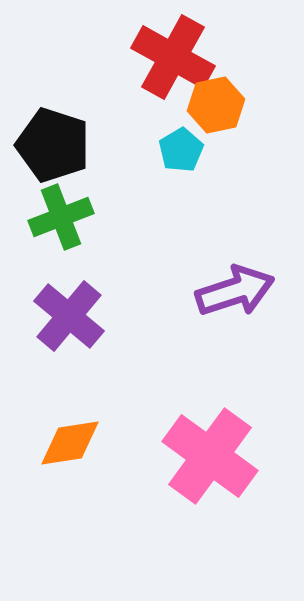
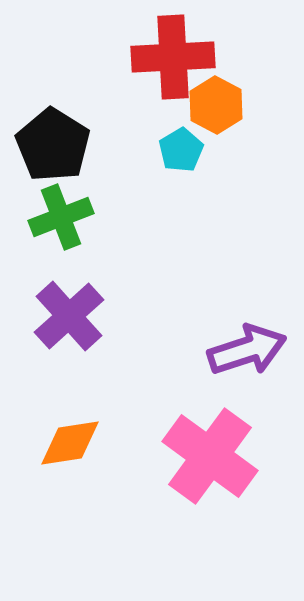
red cross: rotated 32 degrees counterclockwise
orange hexagon: rotated 20 degrees counterclockwise
black pentagon: rotated 14 degrees clockwise
purple arrow: moved 12 px right, 59 px down
purple cross: rotated 8 degrees clockwise
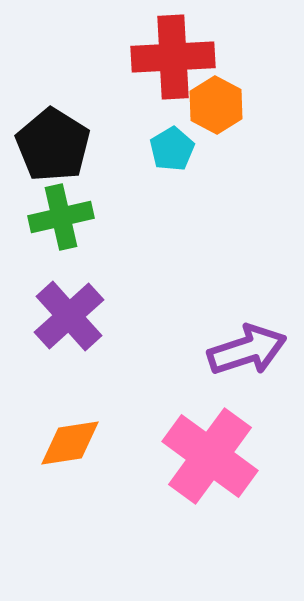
cyan pentagon: moved 9 px left, 1 px up
green cross: rotated 8 degrees clockwise
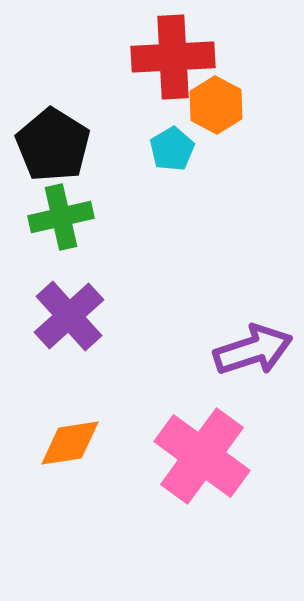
purple arrow: moved 6 px right
pink cross: moved 8 px left
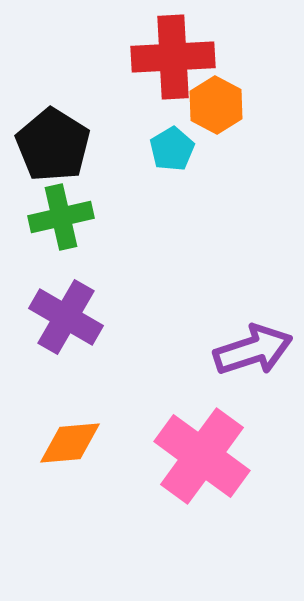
purple cross: moved 3 px left, 1 px down; rotated 18 degrees counterclockwise
orange diamond: rotated 4 degrees clockwise
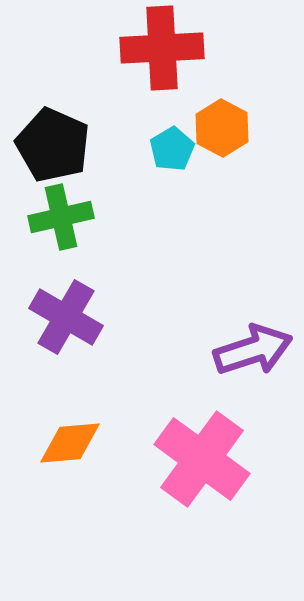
red cross: moved 11 px left, 9 px up
orange hexagon: moved 6 px right, 23 px down
black pentagon: rotated 8 degrees counterclockwise
pink cross: moved 3 px down
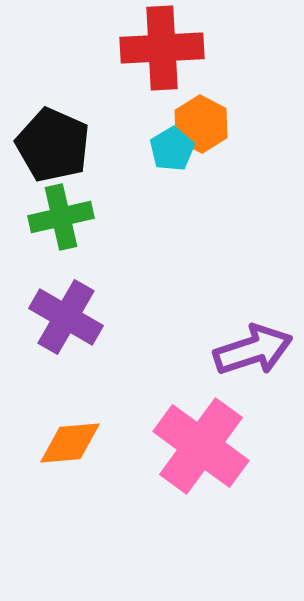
orange hexagon: moved 21 px left, 4 px up
pink cross: moved 1 px left, 13 px up
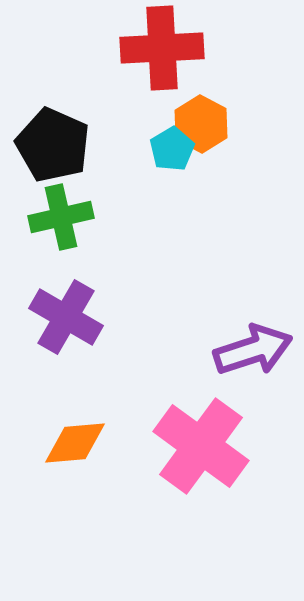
orange diamond: moved 5 px right
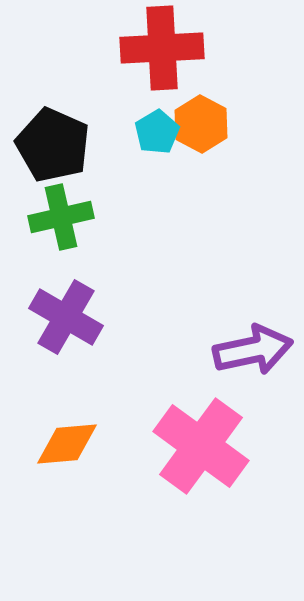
cyan pentagon: moved 15 px left, 17 px up
purple arrow: rotated 6 degrees clockwise
orange diamond: moved 8 px left, 1 px down
